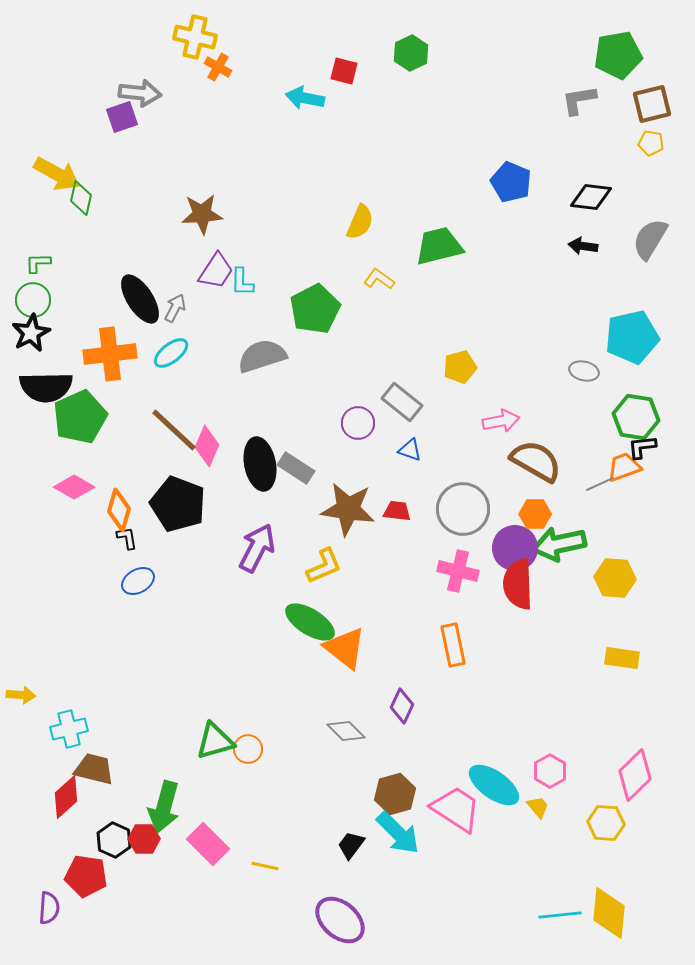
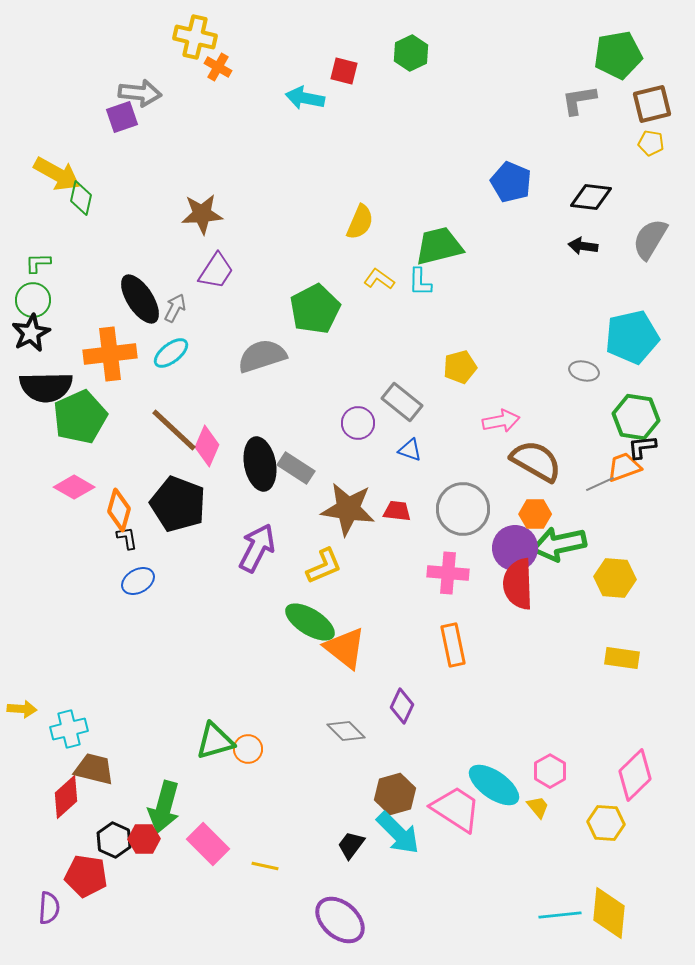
cyan L-shape at (242, 282): moved 178 px right
pink cross at (458, 571): moved 10 px left, 2 px down; rotated 9 degrees counterclockwise
yellow arrow at (21, 695): moved 1 px right, 14 px down
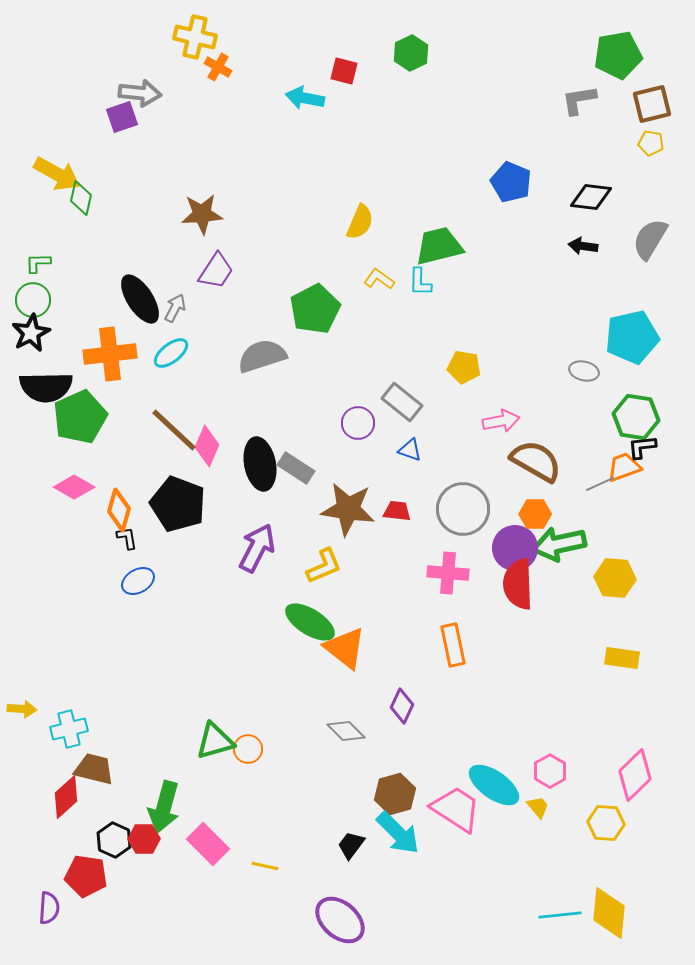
yellow pentagon at (460, 367): moved 4 px right; rotated 24 degrees clockwise
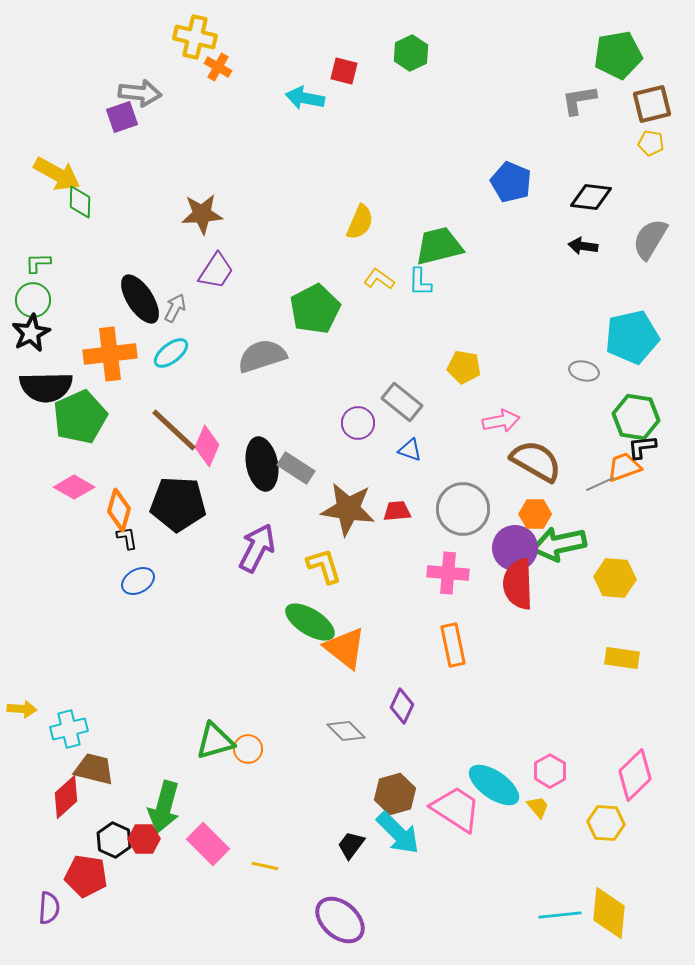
green diamond at (81, 198): moved 1 px left, 4 px down; rotated 12 degrees counterclockwise
black ellipse at (260, 464): moved 2 px right
black pentagon at (178, 504): rotated 18 degrees counterclockwise
red trapezoid at (397, 511): rotated 12 degrees counterclockwise
yellow L-shape at (324, 566): rotated 84 degrees counterclockwise
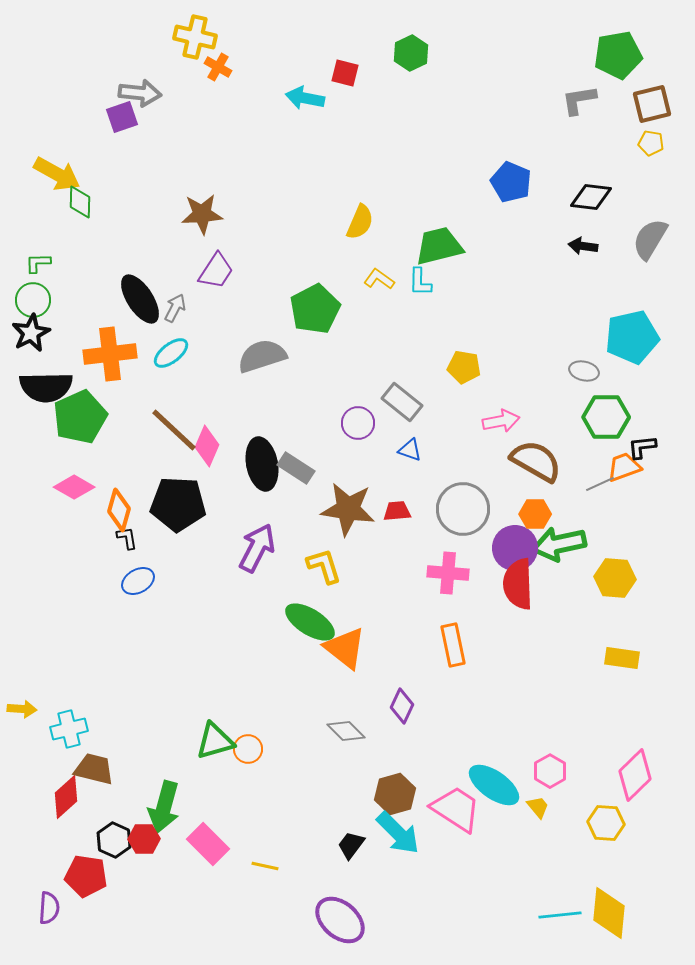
red square at (344, 71): moved 1 px right, 2 px down
green hexagon at (636, 417): moved 30 px left; rotated 9 degrees counterclockwise
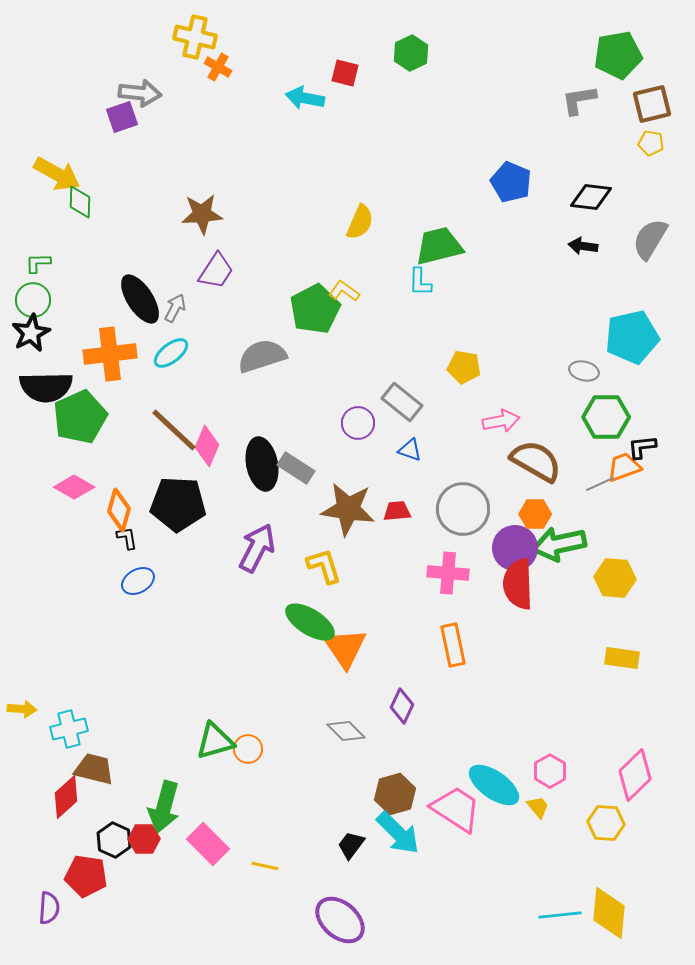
yellow L-shape at (379, 279): moved 35 px left, 12 px down
orange triangle at (345, 648): rotated 18 degrees clockwise
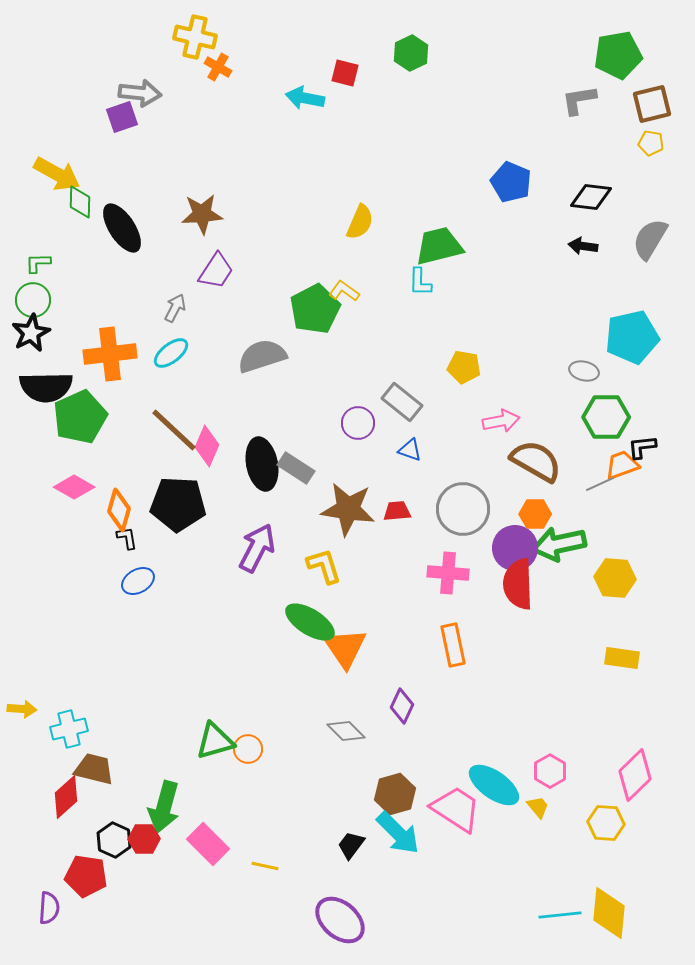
black ellipse at (140, 299): moved 18 px left, 71 px up
orange trapezoid at (624, 467): moved 2 px left, 2 px up
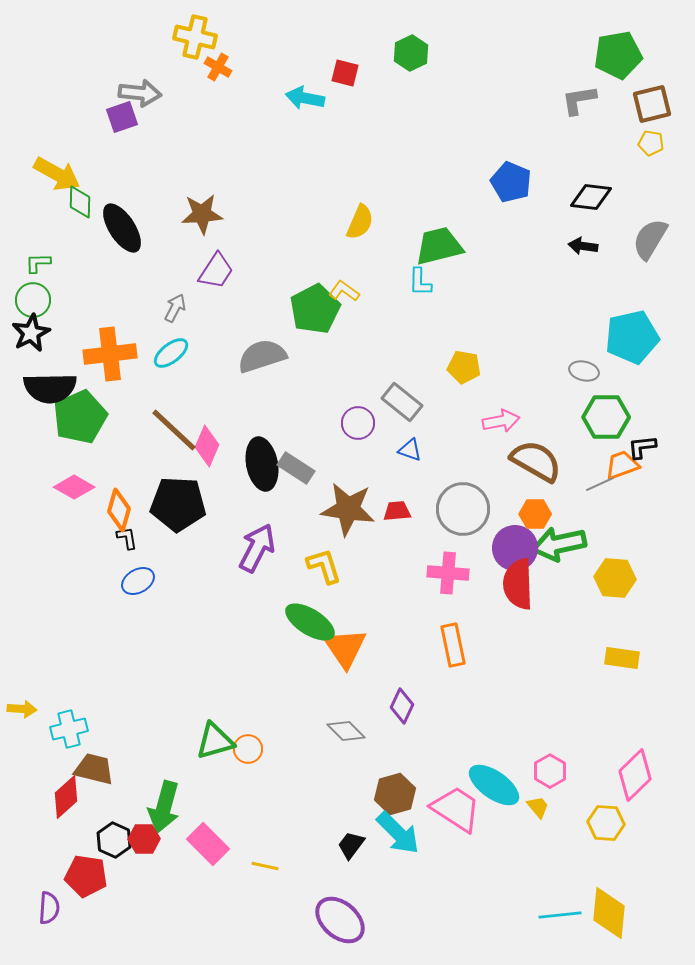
black semicircle at (46, 387): moved 4 px right, 1 px down
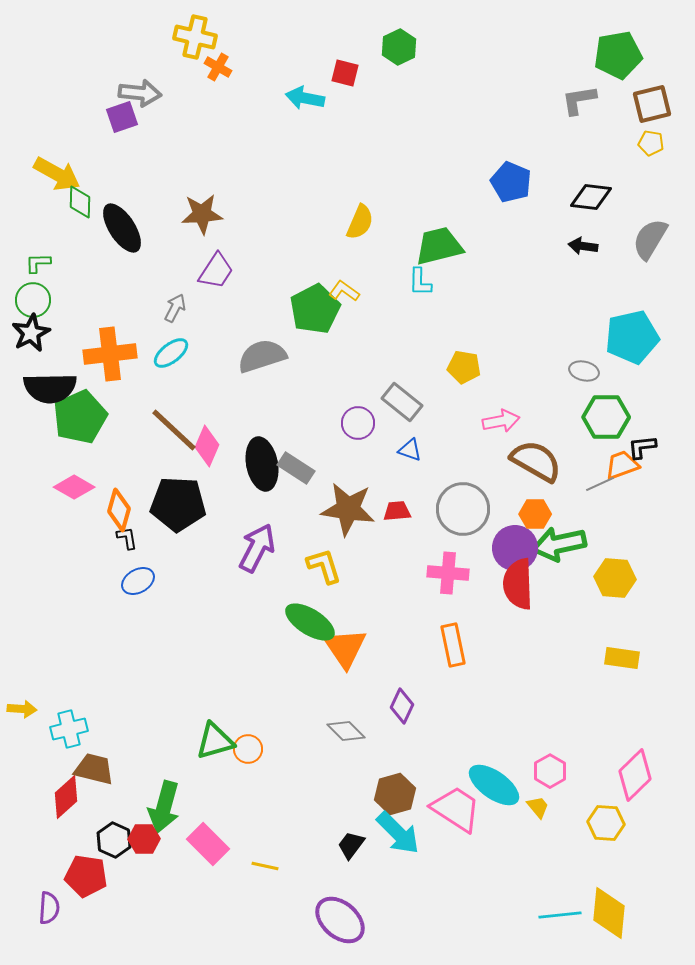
green hexagon at (411, 53): moved 12 px left, 6 px up
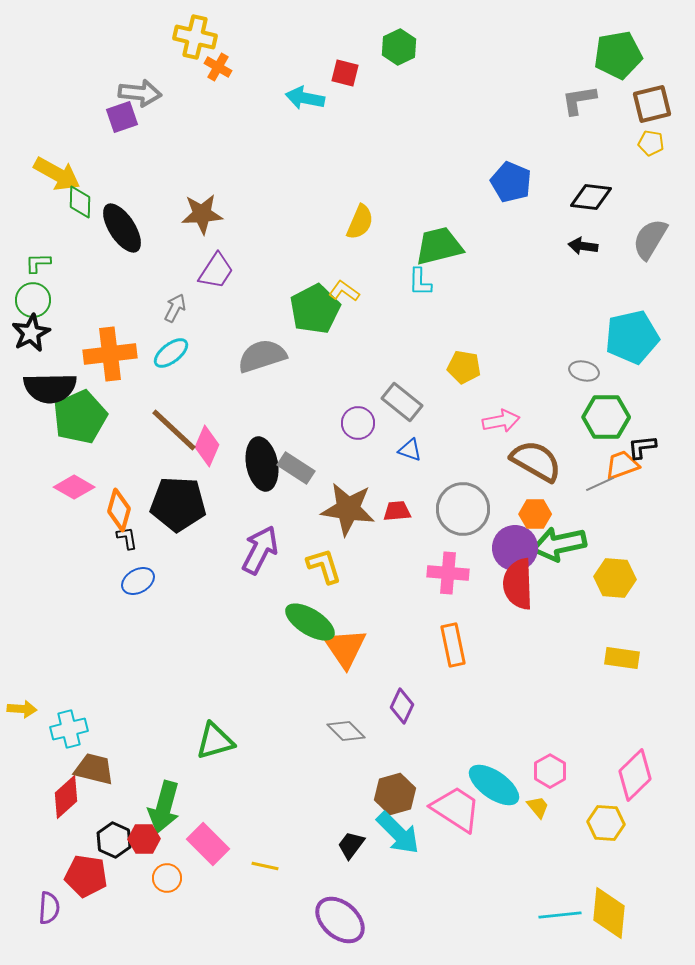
purple arrow at (257, 548): moved 3 px right, 2 px down
orange circle at (248, 749): moved 81 px left, 129 px down
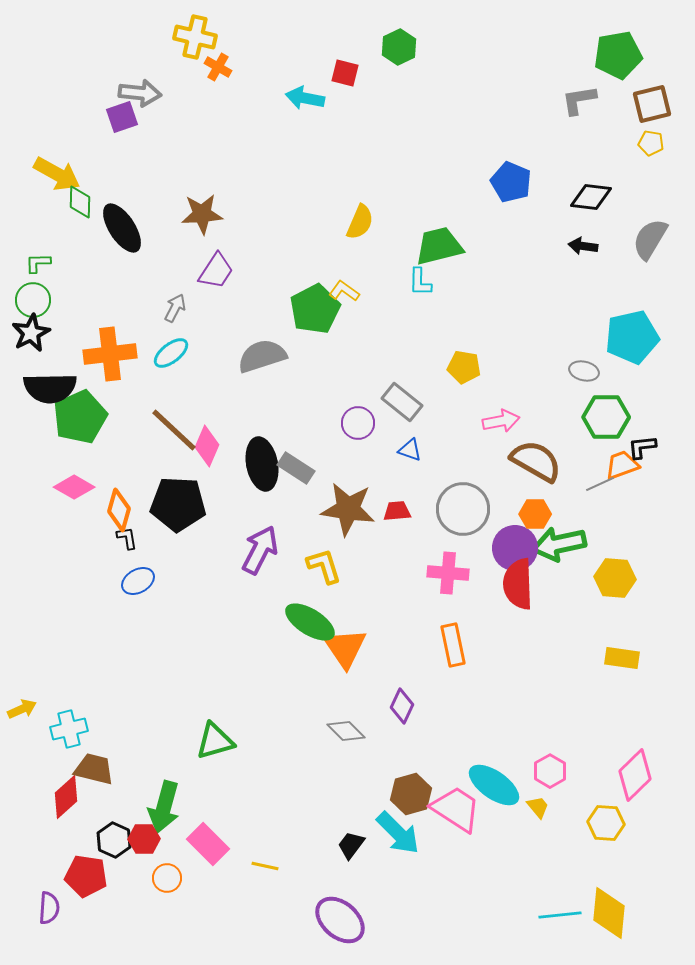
yellow arrow at (22, 709): rotated 28 degrees counterclockwise
brown hexagon at (395, 794): moved 16 px right
